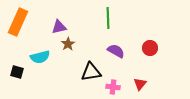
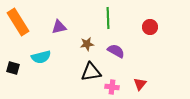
orange rectangle: rotated 56 degrees counterclockwise
brown star: moved 19 px right; rotated 24 degrees clockwise
red circle: moved 21 px up
cyan semicircle: moved 1 px right
black square: moved 4 px left, 4 px up
pink cross: moved 1 px left
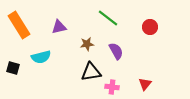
green line: rotated 50 degrees counterclockwise
orange rectangle: moved 1 px right, 3 px down
purple semicircle: rotated 30 degrees clockwise
red triangle: moved 5 px right
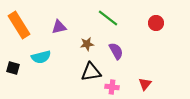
red circle: moved 6 px right, 4 px up
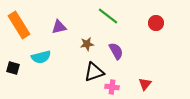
green line: moved 2 px up
black triangle: moved 3 px right; rotated 10 degrees counterclockwise
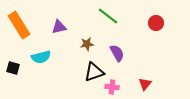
purple semicircle: moved 1 px right, 2 px down
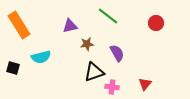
purple triangle: moved 11 px right, 1 px up
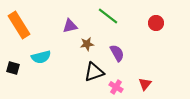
pink cross: moved 4 px right; rotated 24 degrees clockwise
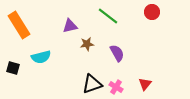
red circle: moved 4 px left, 11 px up
black triangle: moved 2 px left, 12 px down
